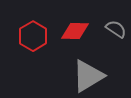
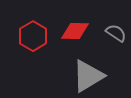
gray semicircle: moved 4 px down
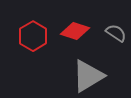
red diamond: rotated 16 degrees clockwise
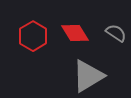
red diamond: moved 2 px down; rotated 40 degrees clockwise
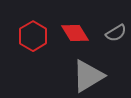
gray semicircle: rotated 115 degrees clockwise
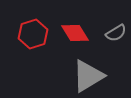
red hexagon: moved 2 px up; rotated 12 degrees clockwise
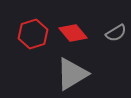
red diamond: moved 2 px left; rotated 8 degrees counterclockwise
gray triangle: moved 16 px left, 2 px up
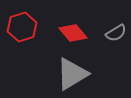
red hexagon: moved 11 px left, 7 px up
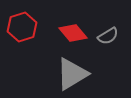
gray semicircle: moved 8 px left, 3 px down
